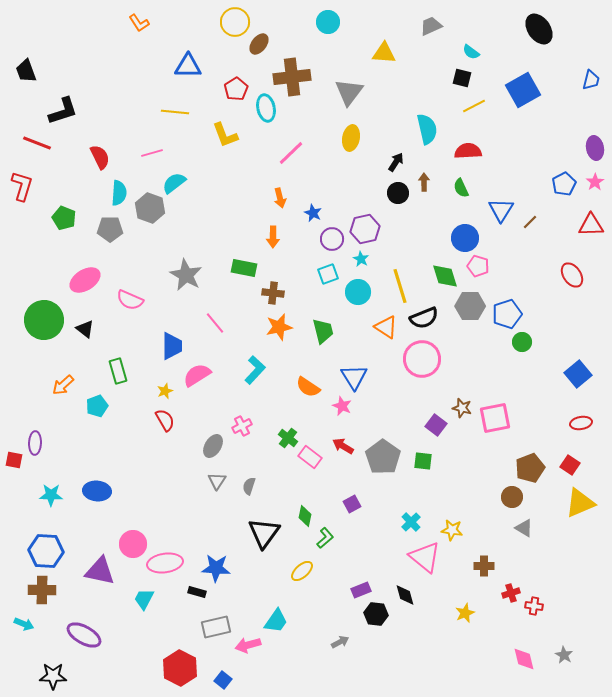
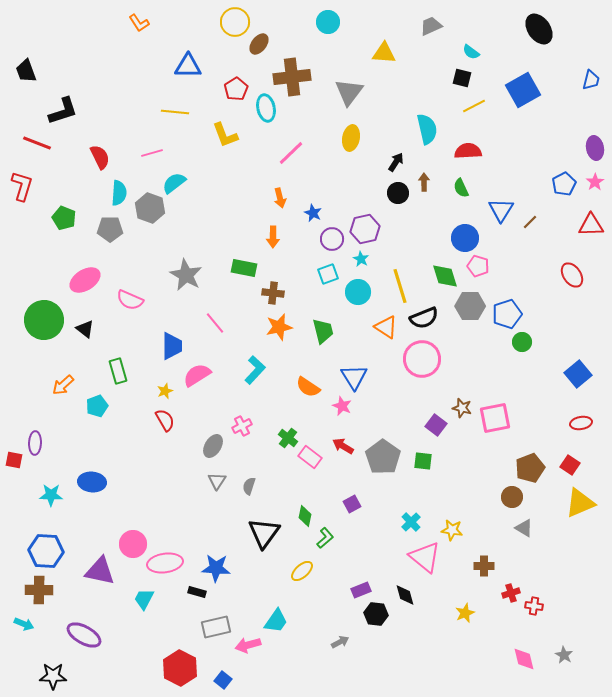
blue ellipse at (97, 491): moved 5 px left, 9 px up
brown cross at (42, 590): moved 3 px left
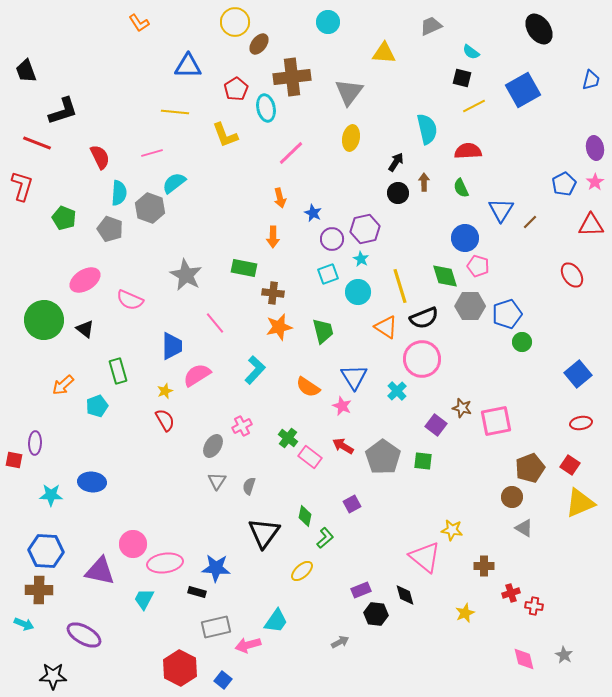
gray pentagon at (110, 229): rotated 20 degrees clockwise
pink square at (495, 418): moved 1 px right, 3 px down
cyan cross at (411, 522): moved 14 px left, 131 px up
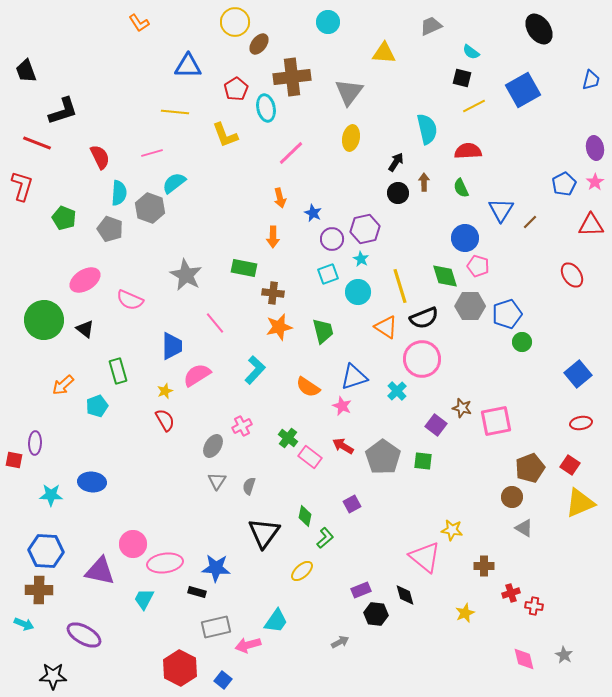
blue triangle at (354, 377): rotated 44 degrees clockwise
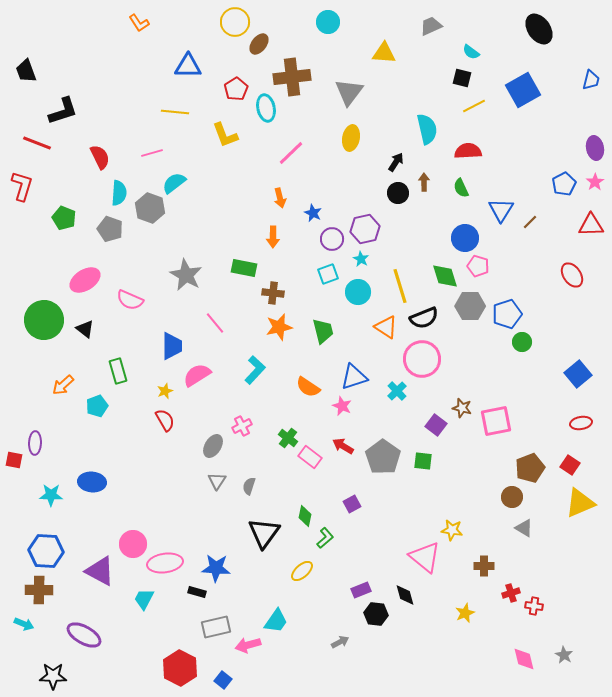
purple triangle at (100, 571): rotated 16 degrees clockwise
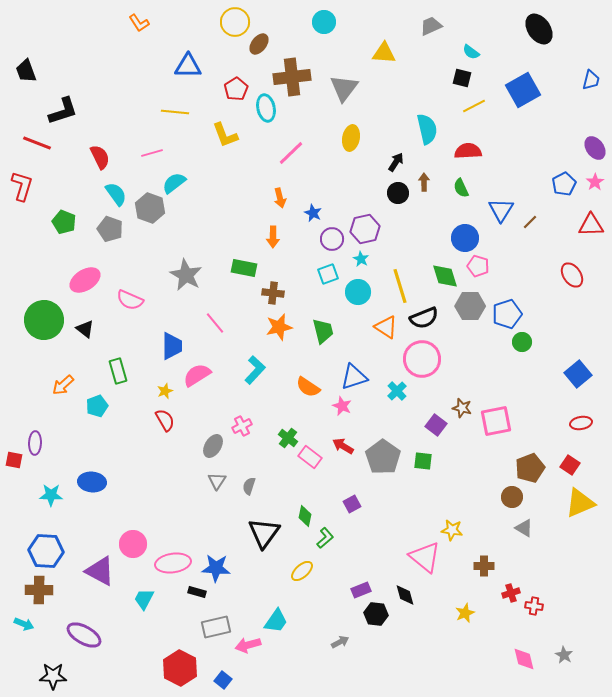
cyan circle at (328, 22): moved 4 px left
gray triangle at (349, 92): moved 5 px left, 4 px up
purple ellipse at (595, 148): rotated 25 degrees counterclockwise
cyan semicircle at (119, 193): moved 3 px left, 1 px down; rotated 40 degrees counterclockwise
green pentagon at (64, 218): moved 4 px down
pink ellipse at (165, 563): moved 8 px right
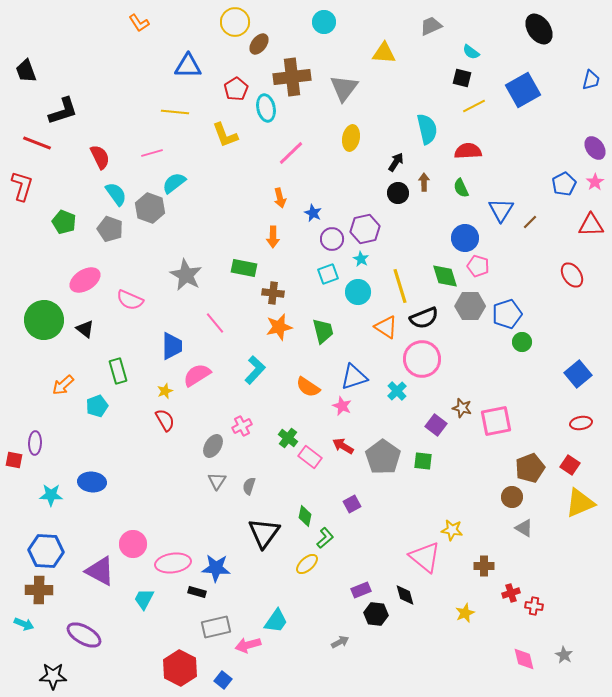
yellow ellipse at (302, 571): moved 5 px right, 7 px up
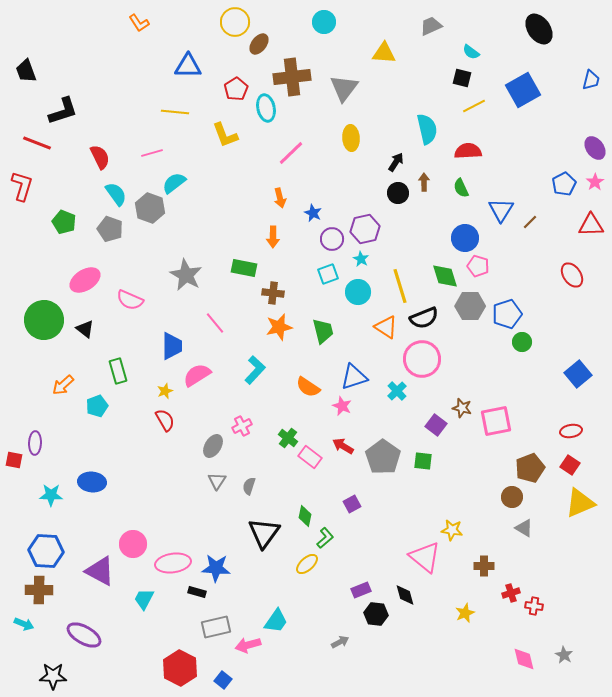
yellow ellipse at (351, 138): rotated 15 degrees counterclockwise
red ellipse at (581, 423): moved 10 px left, 8 px down
